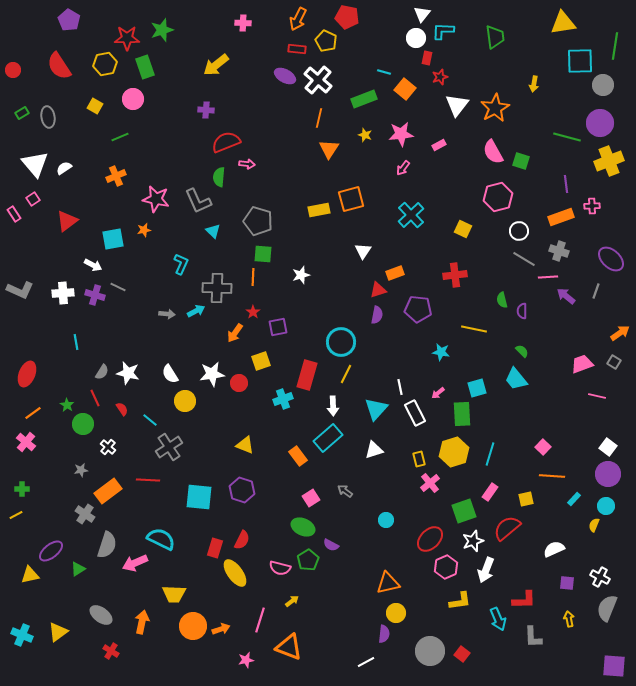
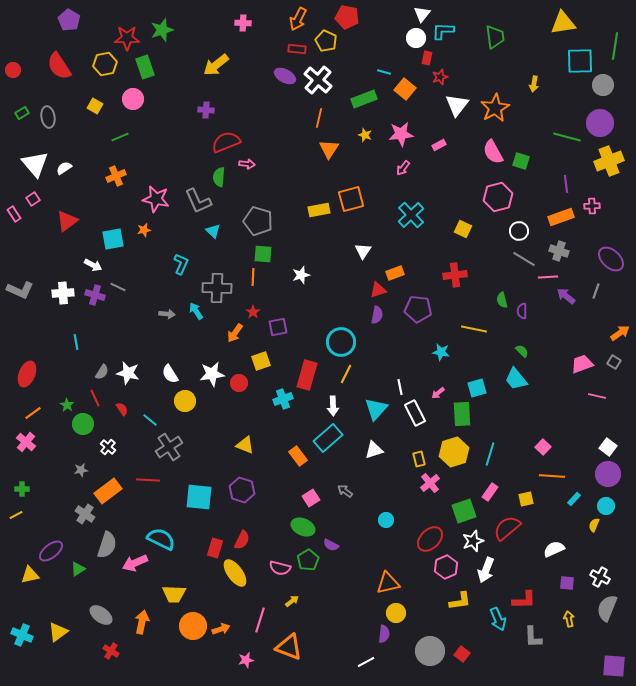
cyan arrow at (196, 311): rotated 96 degrees counterclockwise
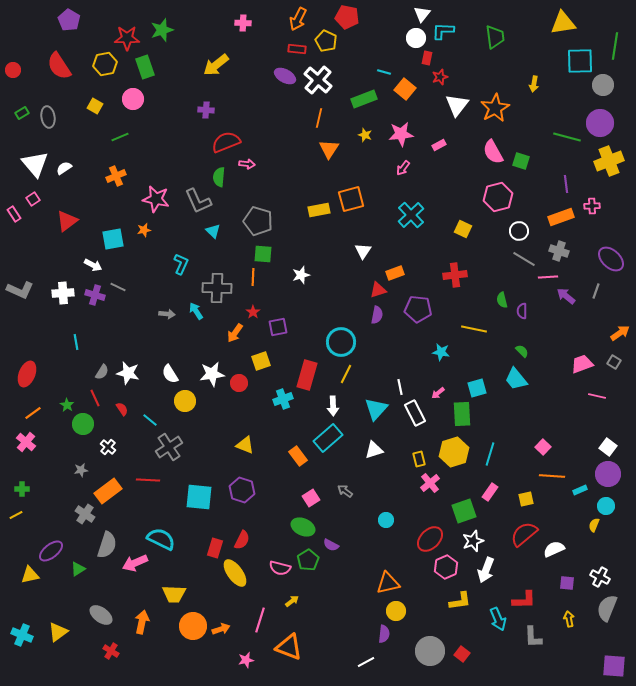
cyan rectangle at (574, 499): moved 6 px right, 9 px up; rotated 24 degrees clockwise
red semicircle at (507, 528): moved 17 px right, 6 px down
yellow circle at (396, 613): moved 2 px up
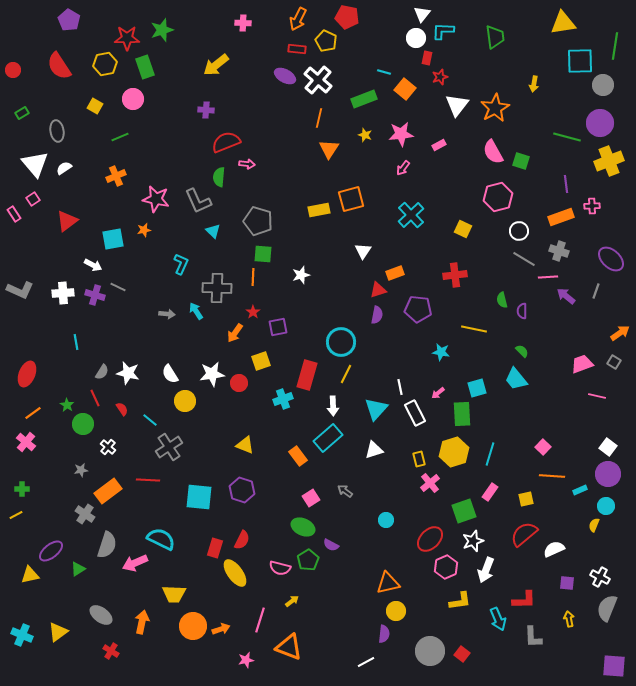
gray ellipse at (48, 117): moved 9 px right, 14 px down
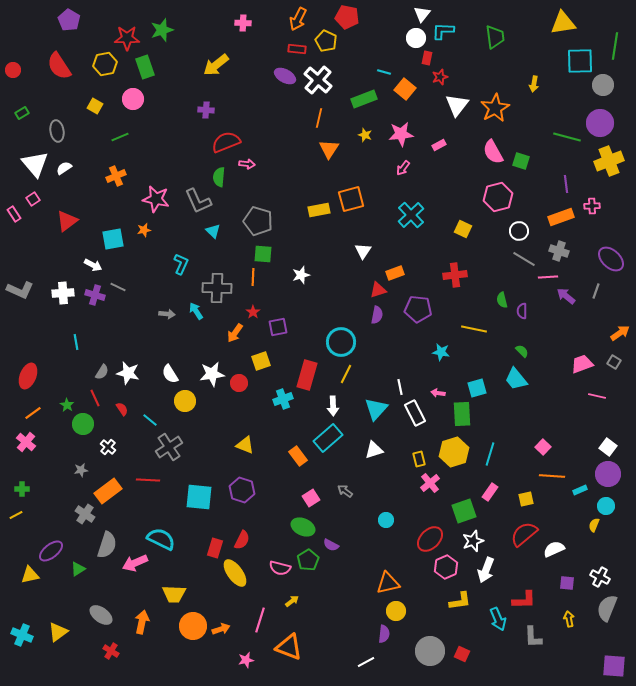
red ellipse at (27, 374): moved 1 px right, 2 px down
pink arrow at (438, 393): rotated 48 degrees clockwise
red square at (462, 654): rotated 14 degrees counterclockwise
